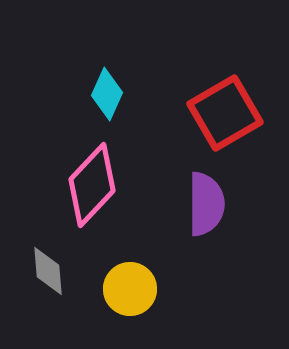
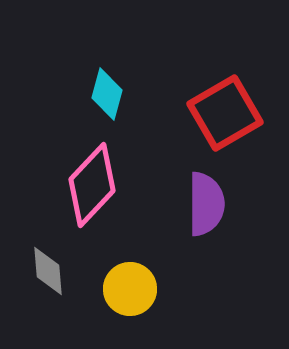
cyan diamond: rotated 9 degrees counterclockwise
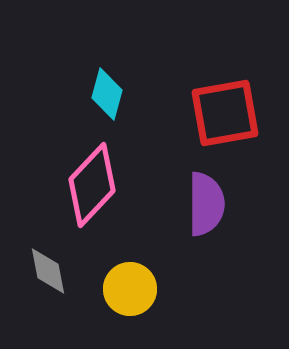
red square: rotated 20 degrees clockwise
gray diamond: rotated 6 degrees counterclockwise
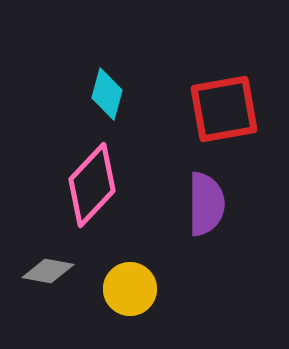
red square: moved 1 px left, 4 px up
gray diamond: rotated 69 degrees counterclockwise
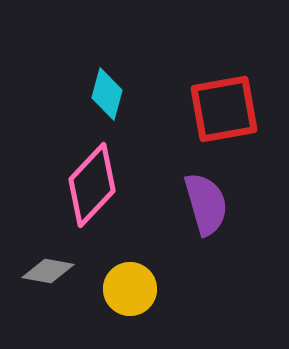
purple semicircle: rotated 16 degrees counterclockwise
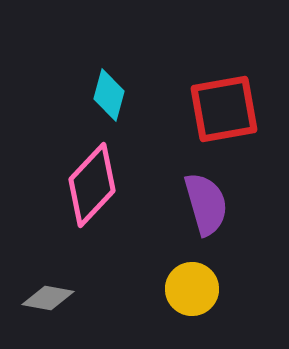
cyan diamond: moved 2 px right, 1 px down
gray diamond: moved 27 px down
yellow circle: moved 62 px right
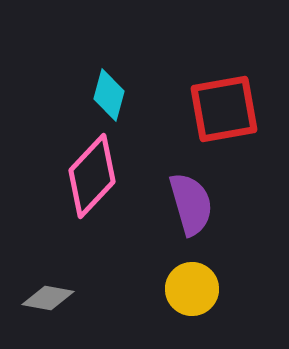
pink diamond: moved 9 px up
purple semicircle: moved 15 px left
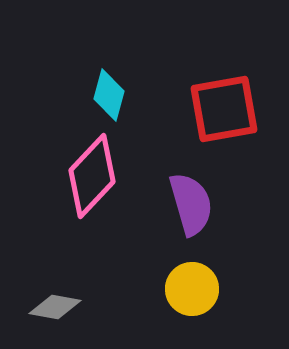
gray diamond: moved 7 px right, 9 px down
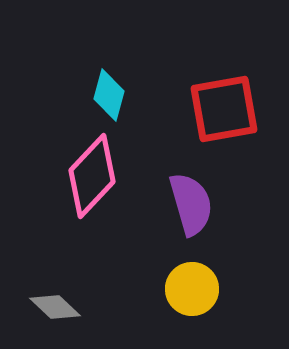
gray diamond: rotated 33 degrees clockwise
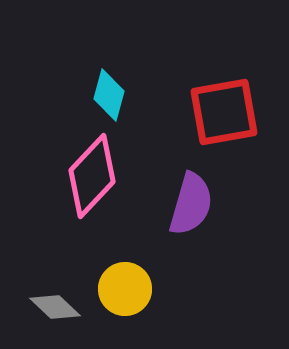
red square: moved 3 px down
purple semicircle: rotated 32 degrees clockwise
yellow circle: moved 67 px left
